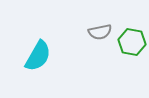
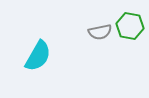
green hexagon: moved 2 px left, 16 px up
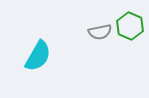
green hexagon: rotated 12 degrees clockwise
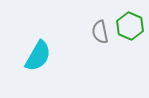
gray semicircle: rotated 90 degrees clockwise
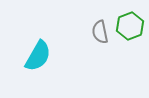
green hexagon: rotated 16 degrees clockwise
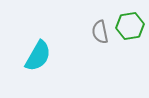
green hexagon: rotated 12 degrees clockwise
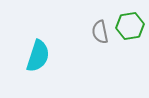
cyan semicircle: rotated 12 degrees counterclockwise
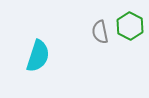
green hexagon: rotated 24 degrees counterclockwise
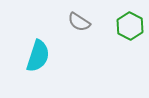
gray semicircle: moved 21 px left, 10 px up; rotated 45 degrees counterclockwise
